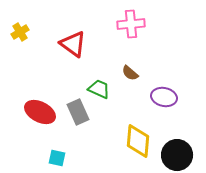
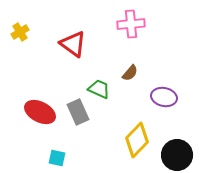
brown semicircle: rotated 90 degrees counterclockwise
yellow diamond: moved 1 px left, 1 px up; rotated 40 degrees clockwise
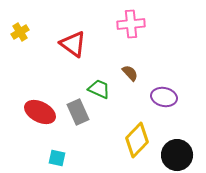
brown semicircle: rotated 84 degrees counterclockwise
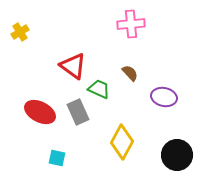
red triangle: moved 22 px down
yellow diamond: moved 15 px left, 2 px down; rotated 16 degrees counterclockwise
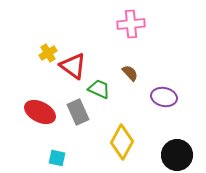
yellow cross: moved 28 px right, 21 px down
